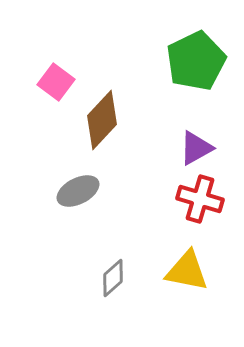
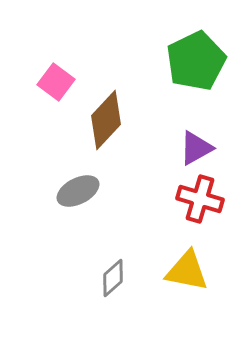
brown diamond: moved 4 px right
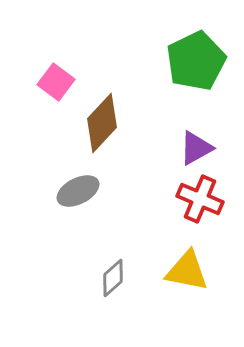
brown diamond: moved 4 px left, 3 px down
red cross: rotated 6 degrees clockwise
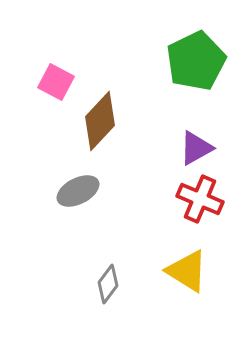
pink square: rotated 9 degrees counterclockwise
brown diamond: moved 2 px left, 2 px up
yellow triangle: rotated 21 degrees clockwise
gray diamond: moved 5 px left, 6 px down; rotated 12 degrees counterclockwise
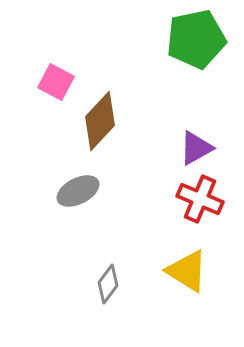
green pentagon: moved 22 px up; rotated 14 degrees clockwise
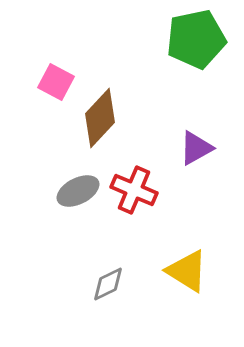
brown diamond: moved 3 px up
red cross: moved 66 px left, 9 px up
gray diamond: rotated 27 degrees clockwise
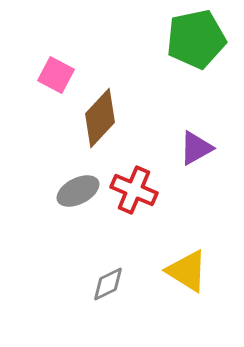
pink square: moved 7 px up
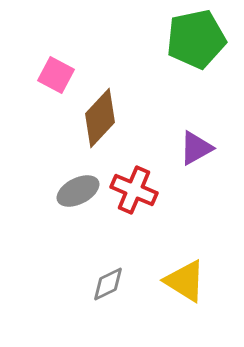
yellow triangle: moved 2 px left, 10 px down
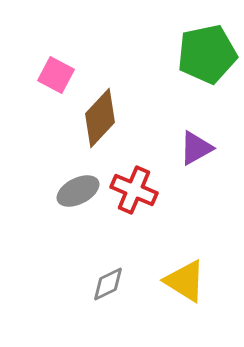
green pentagon: moved 11 px right, 15 px down
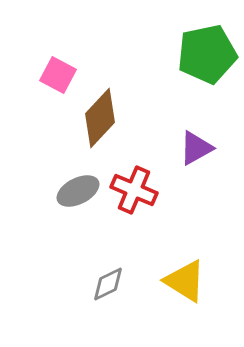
pink square: moved 2 px right
